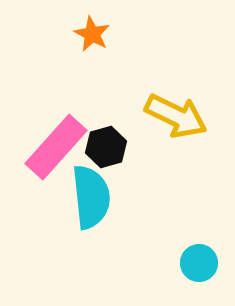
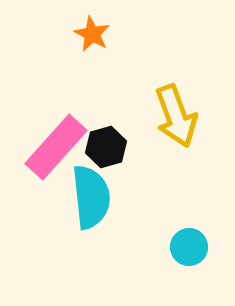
yellow arrow: rotated 44 degrees clockwise
cyan circle: moved 10 px left, 16 px up
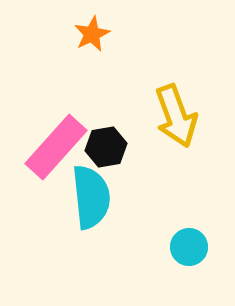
orange star: rotated 18 degrees clockwise
black hexagon: rotated 6 degrees clockwise
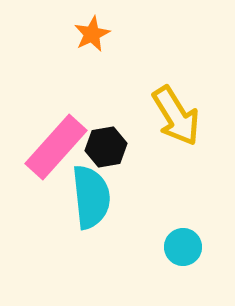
yellow arrow: rotated 12 degrees counterclockwise
cyan circle: moved 6 px left
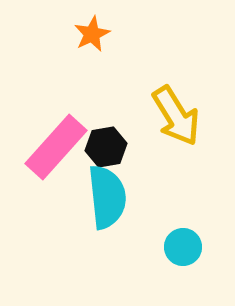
cyan semicircle: moved 16 px right
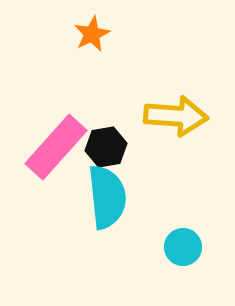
yellow arrow: rotated 54 degrees counterclockwise
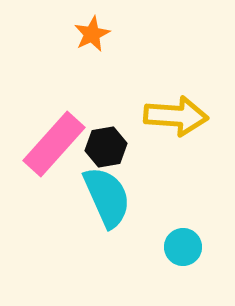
pink rectangle: moved 2 px left, 3 px up
cyan semicircle: rotated 18 degrees counterclockwise
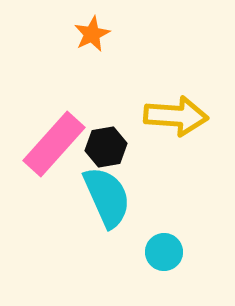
cyan circle: moved 19 px left, 5 px down
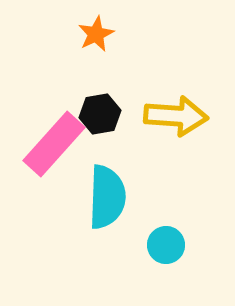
orange star: moved 4 px right
black hexagon: moved 6 px left, 33 px up
cyan semicircle: rotated 26 degrees clockwise
cyan circle: moved 2 px right, 7 px up
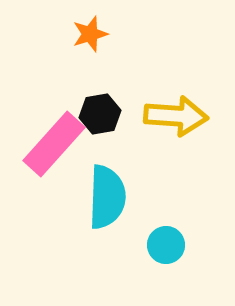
orange star: moved 6 px left; rotated 9 degrees clockwise
